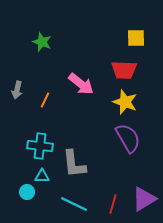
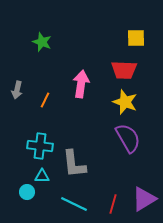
pink arrow: rotated 120 degrees counterclockwise
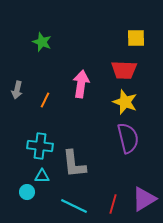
purple semicircle: rotated 16 degrees clockwise
cyan line: moved 2 px down
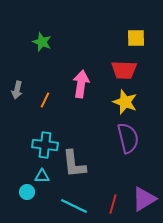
cyan cross: moved 5 px right, 1 px up
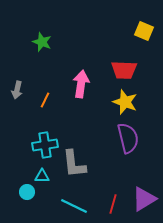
yellow square: moved 8 px right, 7 px up; rotated 24 degrees clockwise
cyan cross: rotated 15 degrees counterclockwise
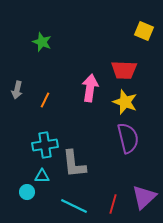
pink arrow: moved 9 px right, 4 px down
purple triangle: moved 2 px up; rotated 12 degrees counterclockwise
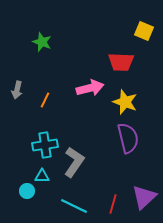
red trapezoid: moved 3 px left, 8 px up
pink arrow: rotated 68 degrees clockwise
gray L-shape: moved 2 px up; rotated 140 degrees counterclockwise
cyan circle: moved 1 px up
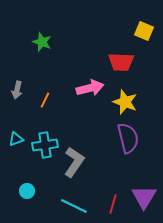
cyan triangle: moved 26 px left, 37 px up; rotated 21 degrees counterclockwise
purple triangle: rotated 16 degrees counterclockwise
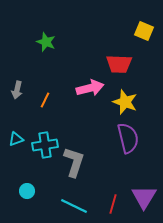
green star: moved 4 px right
red trapezoid: moved 2 px left, 2 px down
gray L-shape: rotated 16 degrees counterclockwise
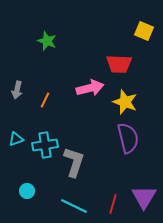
green star: moved 1 px right, 1 px up
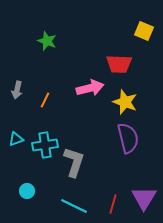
purple triangle: moved 1 px down
